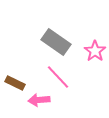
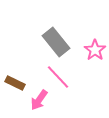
gray rectangle: rotated 16 degrees clockwise
pink star: moved 1 px up
pink arrow: rotated 50 degrees counterclockwise
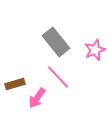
pink star: rotated 15 degrees clockwise
brown rectangle: moved 1 px down; rotated 42 degrees counterclockwise
pink arrow: moved 2 px left, 2 px up
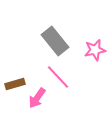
gray rectangle: moved 1 px left, 1 px up
pink star: rotated 10 degrees clockwise
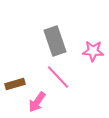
gray rectangle: rotated 20 degrees clockwise
pink star: moved 2 px left, 1 px down; rotated 15 degrees clockwise
pink arrow: moved 4 px down
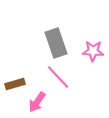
gray rectangle: moved 1 px right, 2 px down
